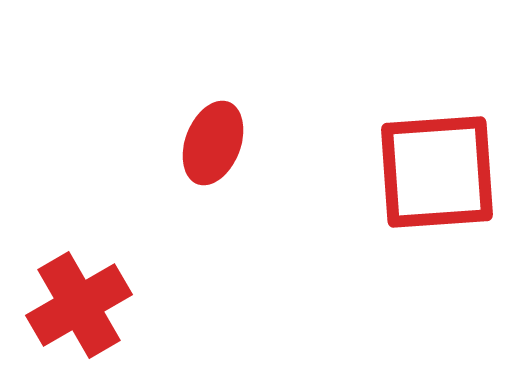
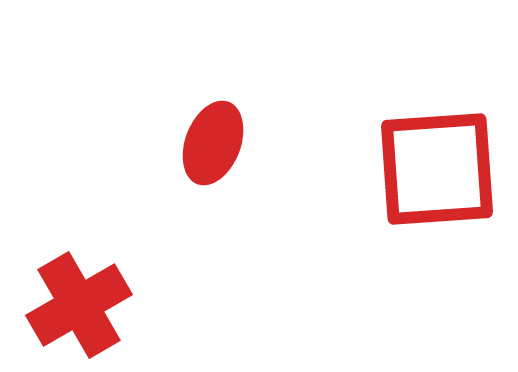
red square: moved 3 px up
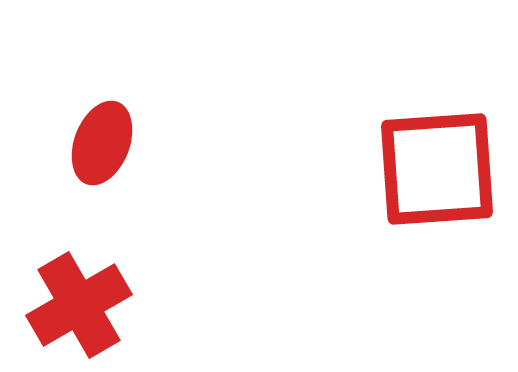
red ellipse: moved 111 px left
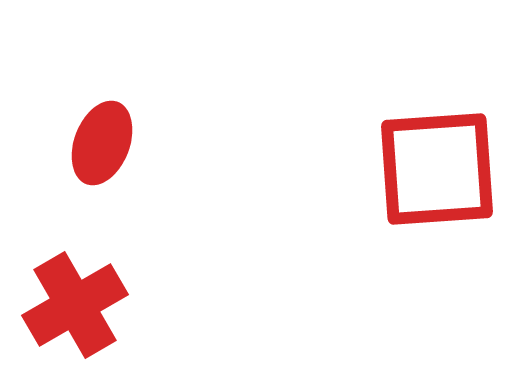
red cross: moved 4 px left
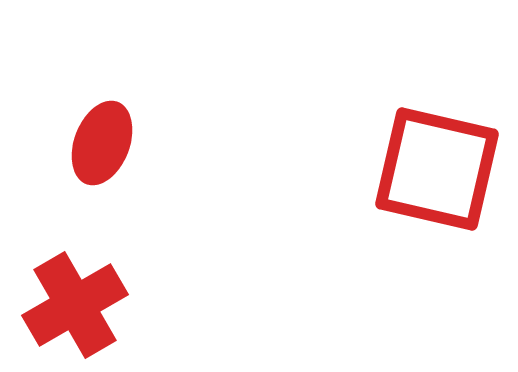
red square: rotated 17 degrees clockwise
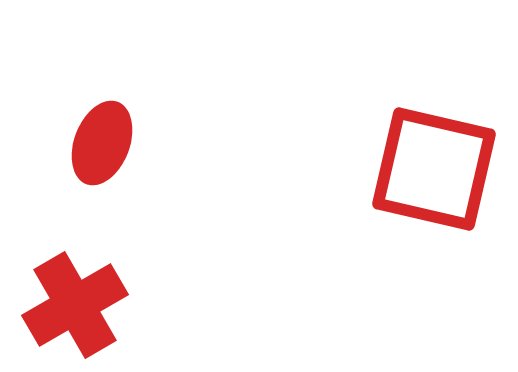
red square: moved 3 px left
